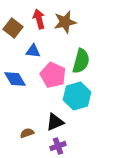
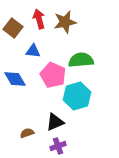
green semicircle: moved 1 px up; rotated 110 degrees counterclockwise
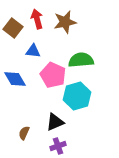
red arrow: moved 2 px left
brown semicircle: moved 3 px left; rotated 48 degrees counterclockwise
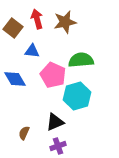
blue triangle: moved 1 px left
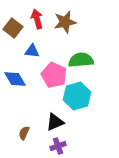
pink pentagon: moved 1 px right
